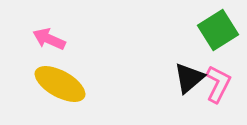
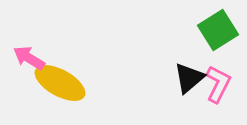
pink arrow: moved 20 px left, 19 px down; rotated 8 degrees clockwise
yellow ellipse: moved 1 px up
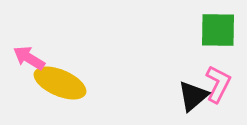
green square: rotated 33 degrees clockwise
black triangle: moved 4 px right, 18 px down
yellow ellipse: rotated 6 degrees counterclockwise
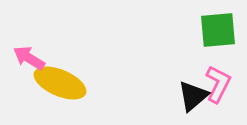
green square: rotated 6 degrees counterclockwise
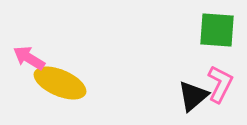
green square: moved 1 px left; rotated 9 degrees clockwise
pink L-shape: moved 2 px right
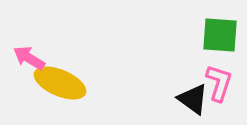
green square: moved 3 px right, 5 px down
pink L-shape: moved 1 px left, 1 px up; rotated 9 degrees counterclockwise
black triangle: moved 3 px down; rotated 44 degrees counterclockwise
